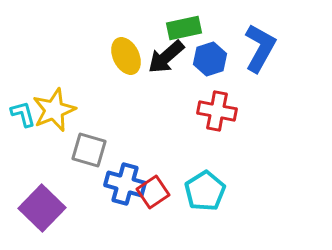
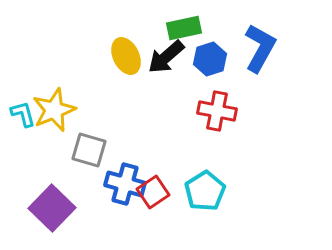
purple square: moved 10 px right
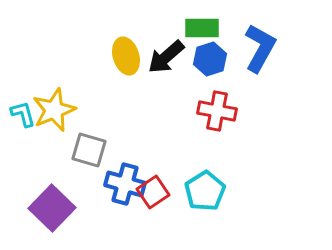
green rectangle: moved 18 px right; rotated 12 degrees clockwise
yellow ellipse: rotated 9 degrees clockwise
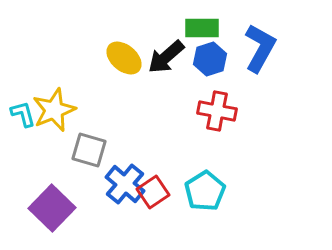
yellow ellipse: moved 2 px left, 2 px down; rotated 33 degrees counterclockwise
blue cross: rotated 24 degrees clockwise
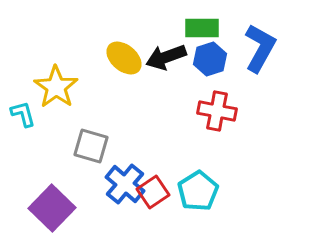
black arrow: rotated 21 degrees clockwise
yellow star: moved 2 px right, 23 px up; rotated 15 degrees counterclockwise
gray square: moved 2 px right, 4 px up
cyan pentagon: moved 7 px left
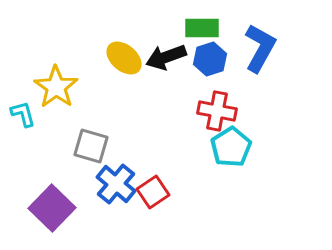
blue cross: moved 9 px left
cyan pentagon: moved 33 px right, 44 px up
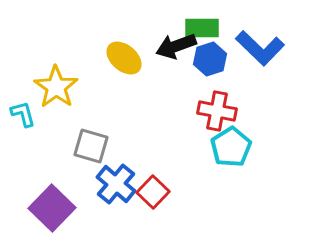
blue L-shape: rotated 105 degrees clockwise
black arrow: moved 10 px right, 11 px up
red square: rotated 12 degrees counterclockwise
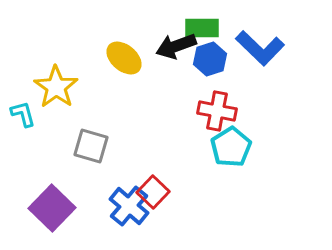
blue cross: moved 13 px right, 22 px down
